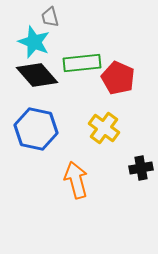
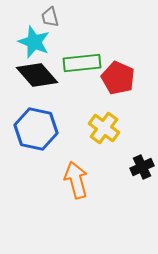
black cross: moved 1 px right, 1 px up; rotated 15 degrees counterclockwise
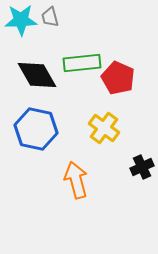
cyan star: moved 13 px left, 22 px up; rotated 24 degrees counterclockwise
black diamond: rotated 12 degrees clockwise
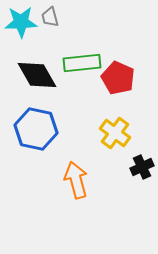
cyan star: moved 2 px down
yellow cross: moved 11 px right, 5 px down
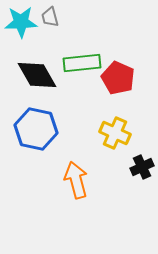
yellow cross: rotated 12 degrees counterclockwise
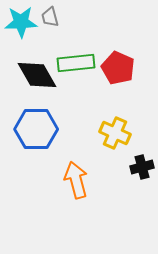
green rectangle: moved 6 px left
red pentagon: moved 10 px up
blue hexagon: rotated 12 degrees counterclockwise
black cross: rotated 10 degrees clockwise
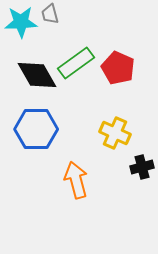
gray trapezoid: moved 3 px up
green rectangle: rotated 30 degrees counterclockwise
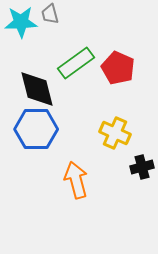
black diamond: moved 14 px down; rotated 15 degrees clockwise
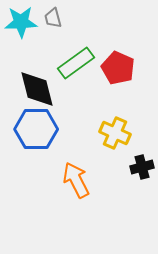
gray trapezoid: moved 3 px right, 4 px down
orange arrow: rotated 12 degrees counterclockwise
